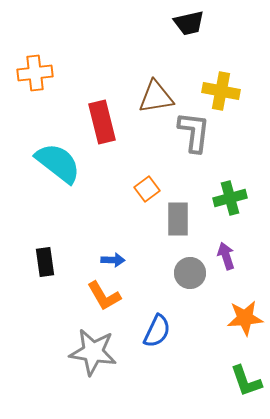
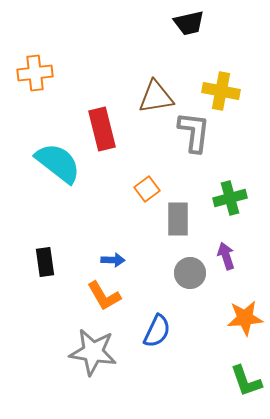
red rectangle: moved 7 px down
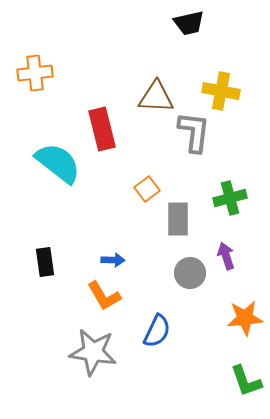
brown triangle: rotated 12 degrees clockwise
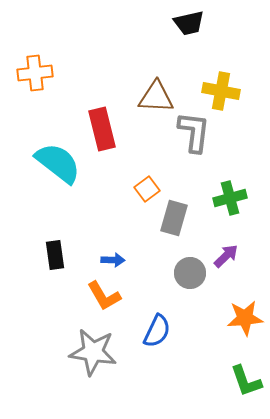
gray rectangle: moved 4 px left, 1 px up; rotated 16 degrees clockwise
purple arrow: rotated 64 degrees clockwise
black rectangle: moved 10 px right, 7 px up
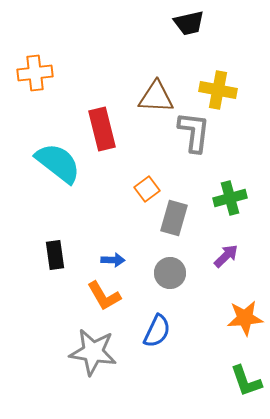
yellow cross: moved 3 px left, 1 px up
gray circle: moved 20 px left
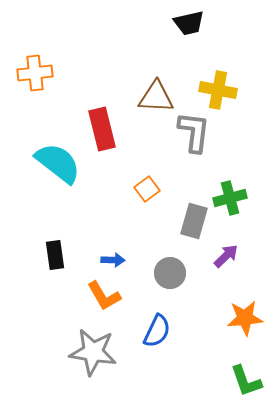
gray rectangle: moved 20 px right, 3 px down
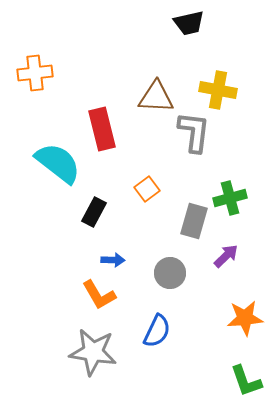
black rectangle: moved 39 px right, 43 px up; rotated 36 degrees clockwise
orange L-shape: moved 5 px left, 1 px up
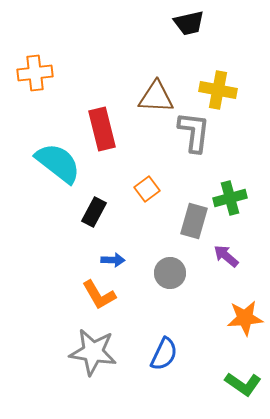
purple arrow: rotated 96 degrees counterclockwise
blue semicircle: moved 7 px right, 23 px down
green L-shape: moved 3 px left, 3 px down; rotated 36 degrees counterclockwise
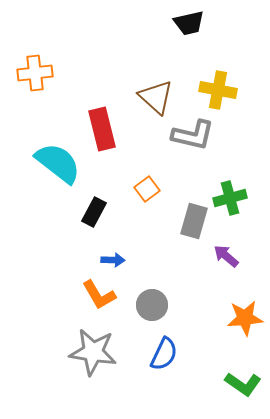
brown triangle: rotated 39 degrees clockwise
gray L-shape: moved 1 px left, 3 px down; rotated 96 degrees clockwise
gray circle: moved 18 px left, 32 px down
